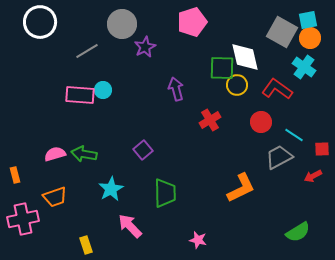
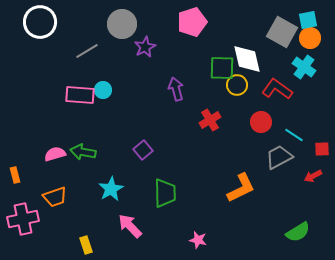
white diamond: moved 2 px right, 2 px down
green arrow: moved 1 px left, 2 px up
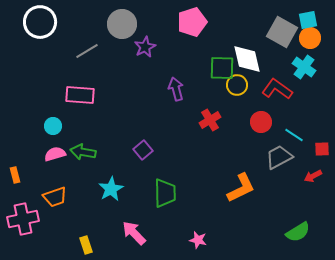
cyan circle: moved 50 px left, 36 px down
pink arrow: moved 4 px right, 7 px down
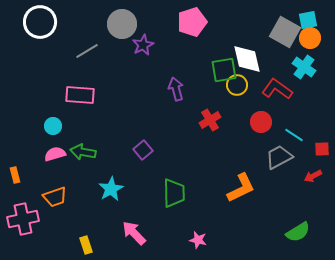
gray square: moved 3 px right
purple star: moved 2 px left, 2 px up
green square: moved 2 px right, 2 px down; rotated 12 degrees counterclockwise
green trapezoid: moved 9 px right
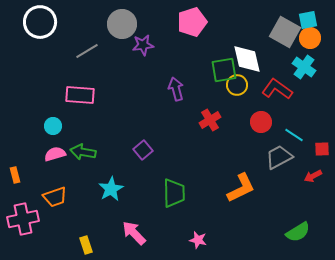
purple star: rotated 20 degrees clockwise
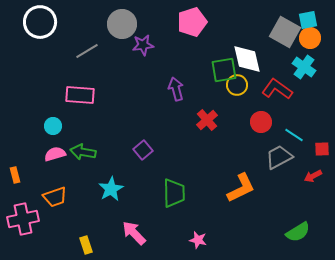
red cross: moved 3 px left; rotated 10 degrees counterclockwise
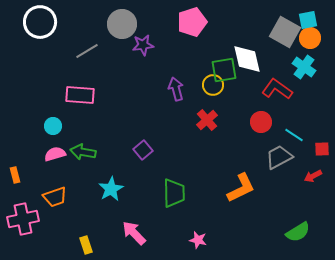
yellow circle: moved 24 px left
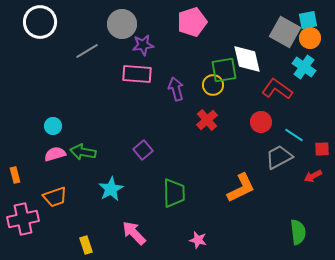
pink rectangle: moved 57 px right, 21 px up
green semicircle: rotated 65 degrees counterclockwise
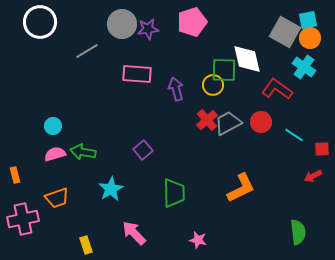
purple star: moved 5 px right, 16 px up
green square: rotated 12 degrees clockwise
gray trapezoid: moved 51 px left, 34 px up
orange trapezoid: moved 2 px right, 1 px down
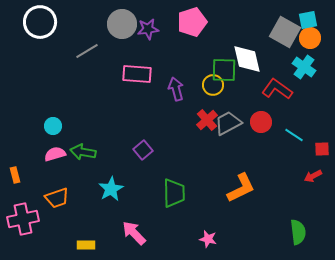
pink star: moved 10 px right, 1 px up
yellow rectangle: rotated 72 degrees counterclockwise
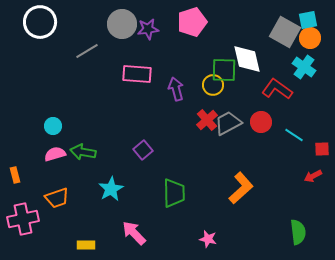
orange L-shape: rotated 16 degrees counterclockwise
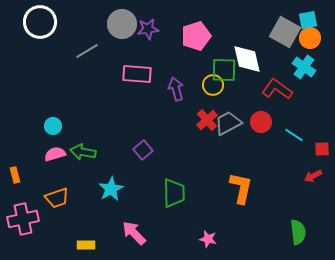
pink pentagon: moved 4 px right, 14 px down
orange L-shape: rotated 36 degrees counterclockwise
